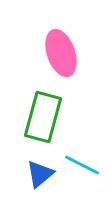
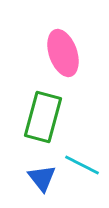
pink ellipse: moved 2 px right
blue triangle: moved 2 px right, 4 px down; rotated 28 degrees counterclockwise
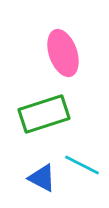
green rectangle: moved 1 px right, 3 px up; rotated 57 degrees clockwise
blue triangle: rotated 24 degrees counterclockwise
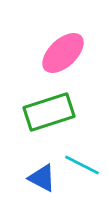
pink ellipse: rotated 66 degrees clockwise
green rectangle: moved 5 px right, 2 px up
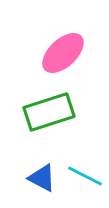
cyan line: moved 3 px right, 11 px down
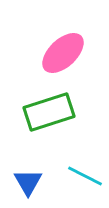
blue triangle: moved 14 px left, 4 px down; rotated 32 degrees clockwise
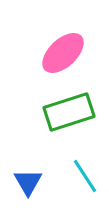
green rectangle: moved 20 px right
cyan line: rotated 30 degrees clockwise
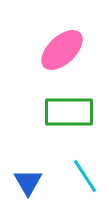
pink ellipse: moved 1 px left, 3 px up
green rectangle: rotated 18 degrees clockwise
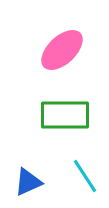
green rectangle: moved 4 px left, 3 px down
blue triangle: rotated 36 degrees clockwise
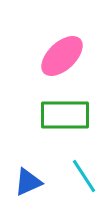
pink ellipse: moved 6 px down
cyan line: moved 1 px left
